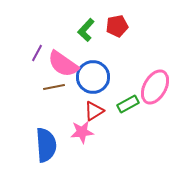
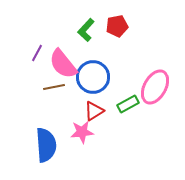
pink semicircle: rotated 16 degrees clockwise
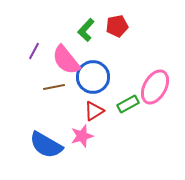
purple line: moved 3 px left, 2 px up
pink semicircle: moved 3 px right, 4 px up
pink star: moved 4 px down; rotated 10 degrees counterclockwise
blue semicircle: rotated 124 degrees clockwise
